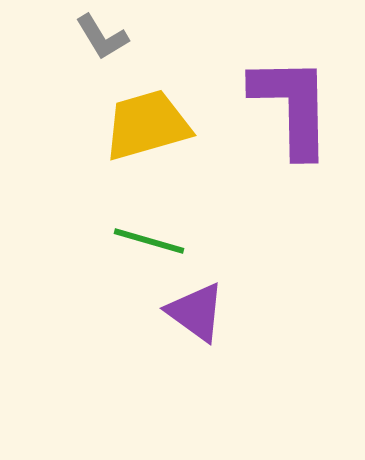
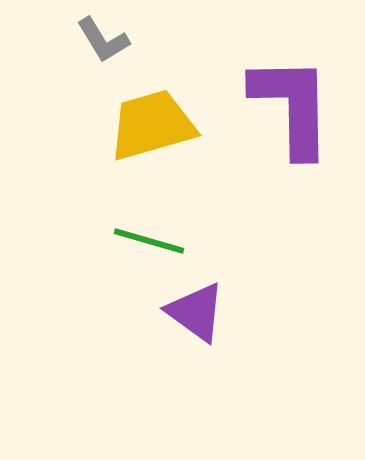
gray L-shape: moved 1 px right, 3 px down
yellow trapezoid: moved 5 px right
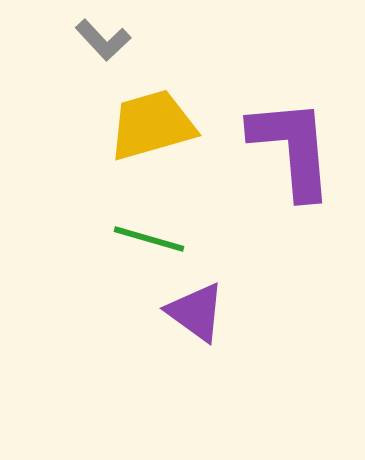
gray L-shape: rotated 12 degrees counterclockwise
purple L-shape: moved 42 px down; rotated 4 degrees counterclockwise
green line: moved 2 px up
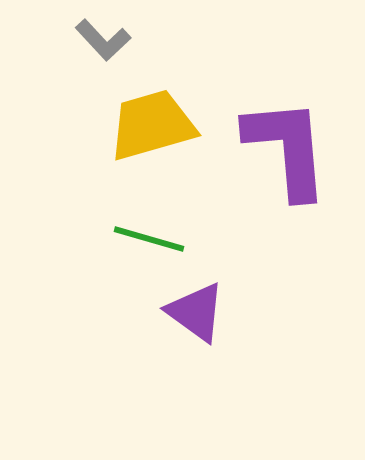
purple L-shape: moved 5 px left
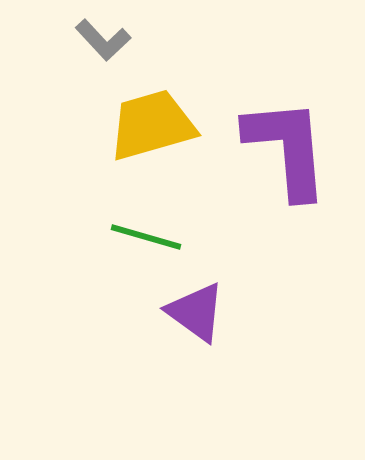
green line: moved 3 px left, 2 px up
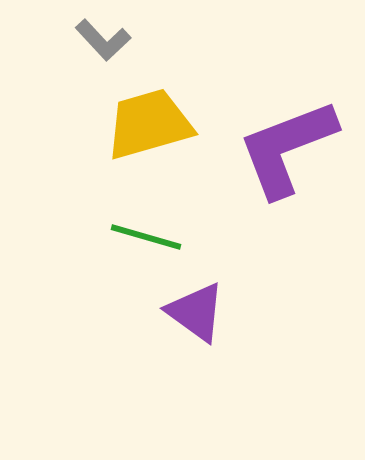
yellow trapezoid: moved 3 px left, 1 px up
purple L-shape: rotated 106 degrees counterclockwise
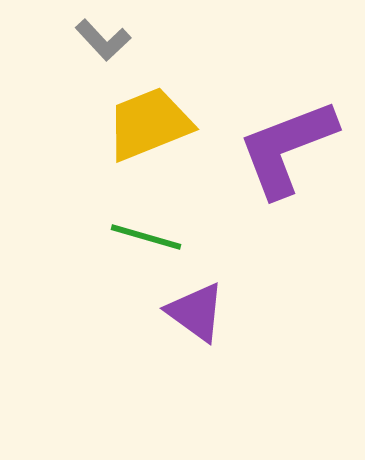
yellow trapezoid: rotated 6 degrees counterclockwise
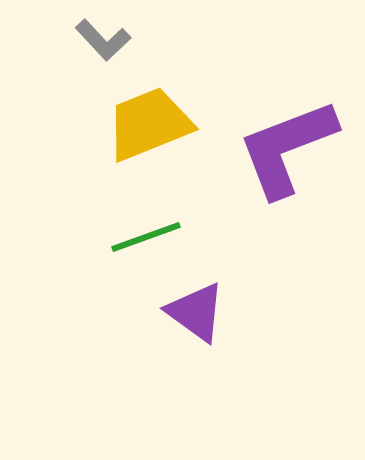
green line: rotated 36 degrees counterclockwise
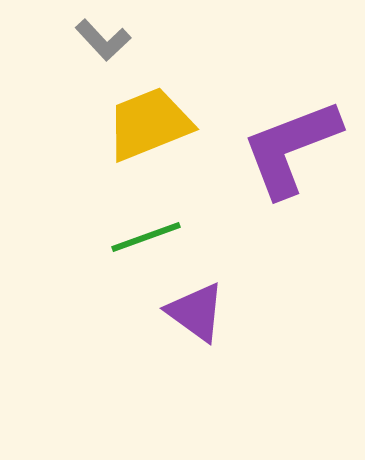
purple L-shape: moved 4 px right
